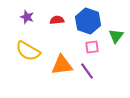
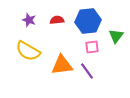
purple star: moved 2 px right, 3 px down
blue hexagon: rotated 25 degrees counterclockwise
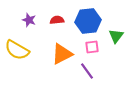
yellow semicircle: moved 11 px left, 1 px up
orange triangle: moved 11 px up; rotated 20 degrees counterclockwise
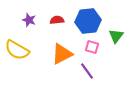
pink square: rotated 24 degrees clockwise
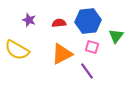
red semicircle: moved 2 px right, 3 px down
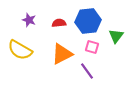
yellow semicircle: moved 3 px right
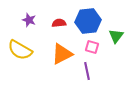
purple line: rotated 24 degrees clockwise
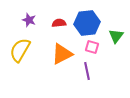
blue hexagon: moved 1 px left, 2 px down
yellow semicircle: rotated 90 degrees clockwise
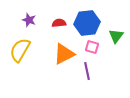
orange triangle: moved 2 px right
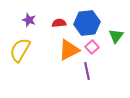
pink square: rotated 32 degrees clockwise
orange triangle: moved 5 px right, 4 px up
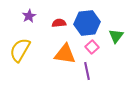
purple star: moved 4 px up; rotated 24 degrees clockwise
orange triangle: moved 4 px left, 4 px down; rotated 35 degrees clockwise
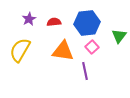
purple star: moved 3 px down
red semicircle: moved 5 px left, 1 px up
green triangle: moved 3 px right
orange triangle: moved 2 px left, 3 px up
purple line: moved 2 px left
